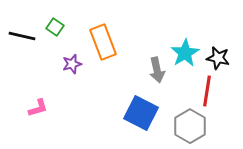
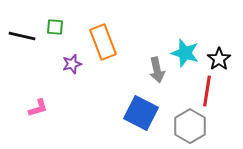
green square: rotated 30 degrees counterclockwise
cyan star: rotated 24 degrees counterclockwise
black star: moved 1 px right, 1 px down; rotated 25 degrees clockwise
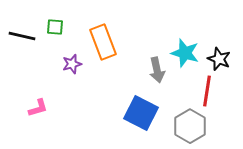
black star: rotated 15 degrees counterclockwise
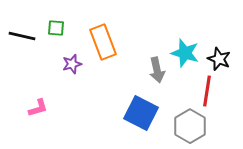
green square: moved 1 px right, 1 px down
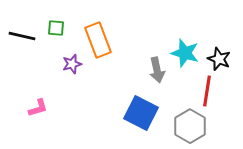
orange rectangle: moved 5 px left, 2 px up
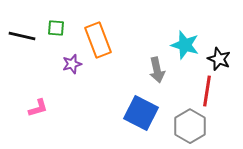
cyan star: moved 8 px up
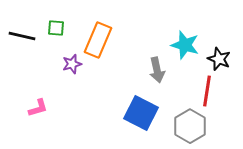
orange rectangle: rotated 44 degrees clockwise
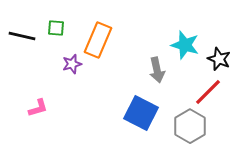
red line: moved 1 px right, 1 px down; rotated 36 degrees clockwise
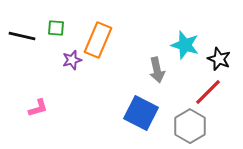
purple star: moved 4 px up
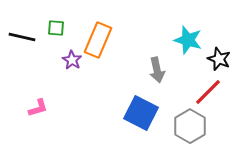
black line: moved 1 px down
cyan star: moved 3 px right, 5 px up
purple star: rotated 24 degrees counterclockwise
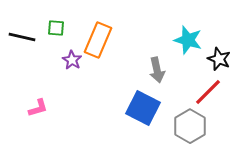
blue square: moved 2 px right, 5 px up
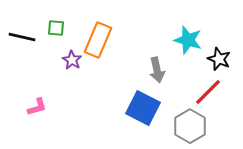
pink L-shape: moved 1 px left, 1 px up
